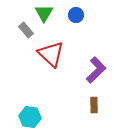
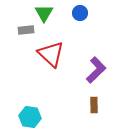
blue circle: moved 4 px right, 2 px up
gray rectangle: rotated 56 degrees counterclockwise
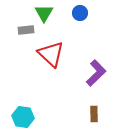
purple L-shape: moved 3 px down
brown rectangle: moved 9 px down
cyan hexagon: moved 7 px left
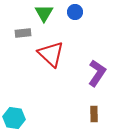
blue circle: moved 5 px left, 1 px up
gray rectangle: moved 3 px left, 3 px down
purple L-shape: moved 1 px right; rotated 12 degrees counterclockwise
cyan hexagon: moved 9 px left, 1 px down
